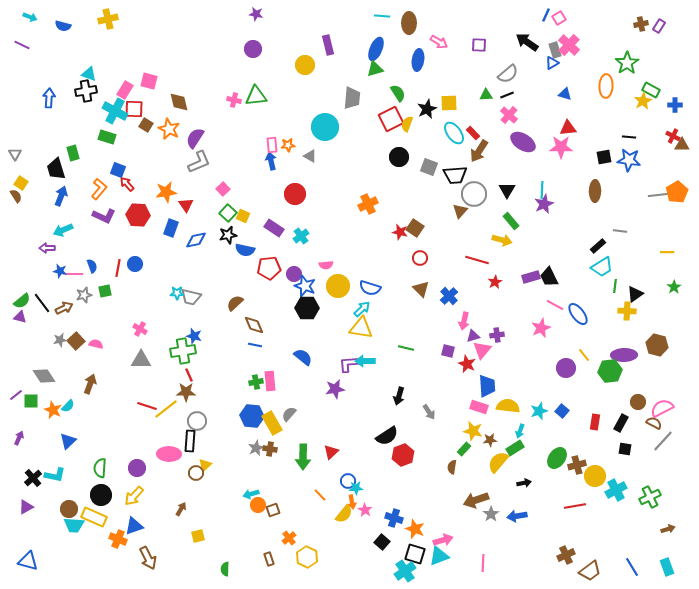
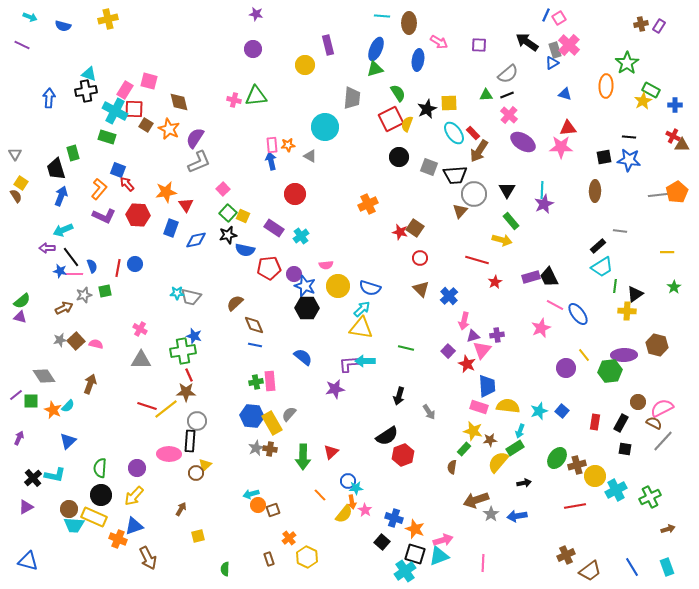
black line at (42, 303): moved 29 px right, 46 px up
purple square at (448, 351): rotated 32 degrees clockwise
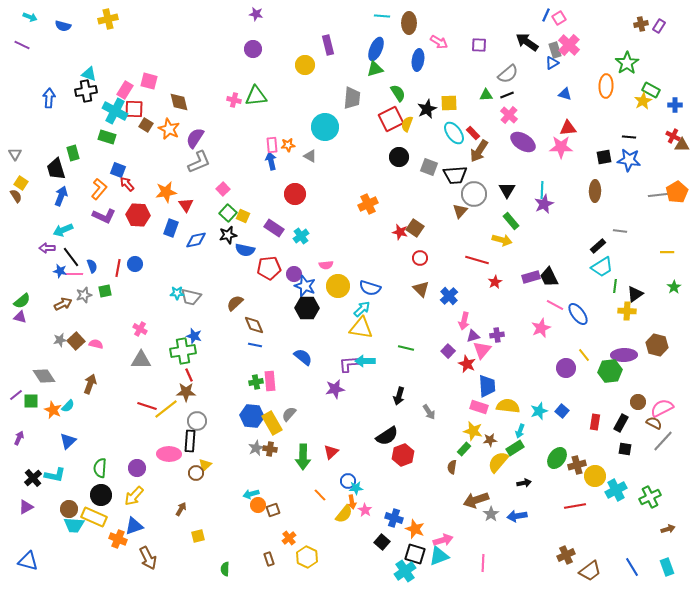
brown arrow at (64, 308): moved 1 px left, 4 px up
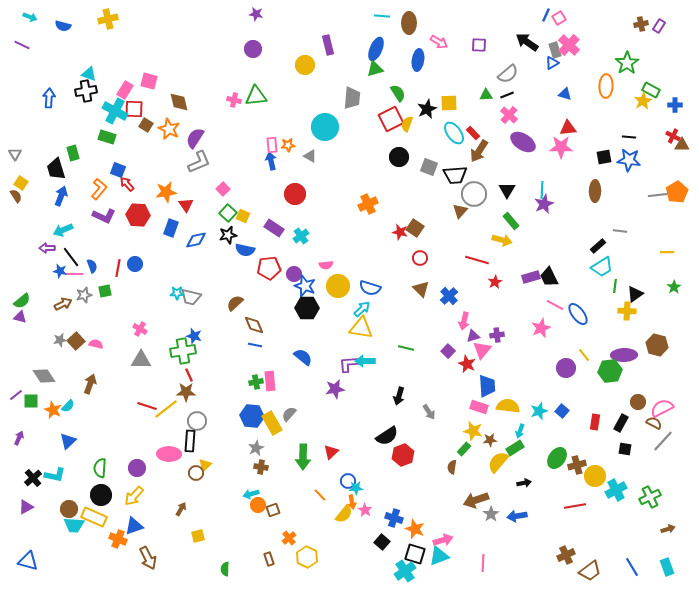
brown cross at (270, 449): moved 9 px left, 18 px down
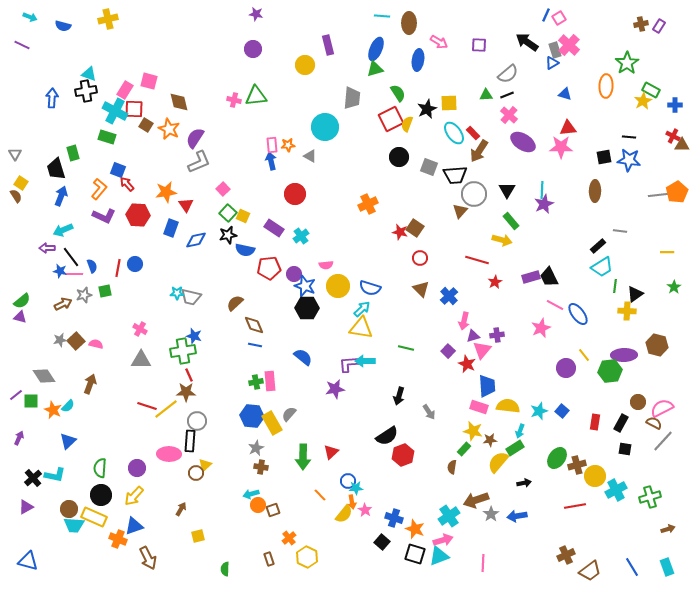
blue arrow at (49, 98): moved 3 px right
green cross at (650, 497): rotated 10 degrees clockwise
cyan cross at (405, 571): moved 44 px right, 55 px up
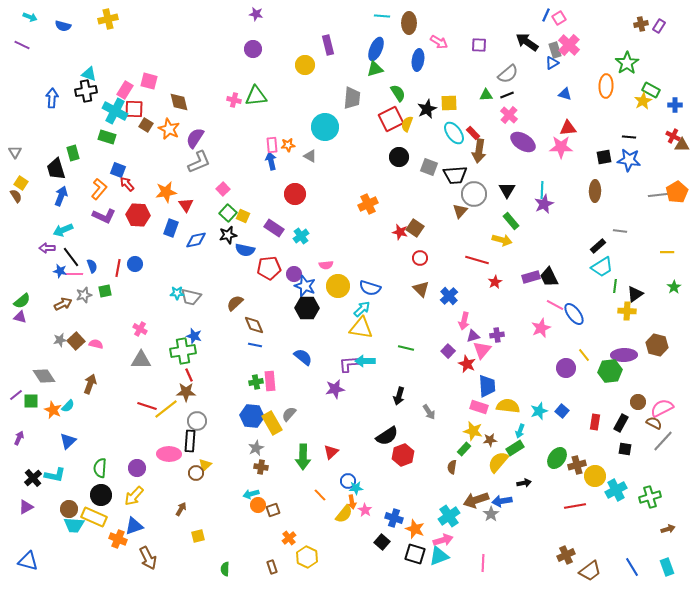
brown arrow at (479, 151): rotated 25 degrees counterclockwise
gray triangle at (15, 154): moved 2 px up
blue ellipse at (578, 314): moved 4 px left
blue arrow at (517, 516): moved 15 px left, 15 px up
brown rectangle at (269, 559): moved 3 px right, 8 px down
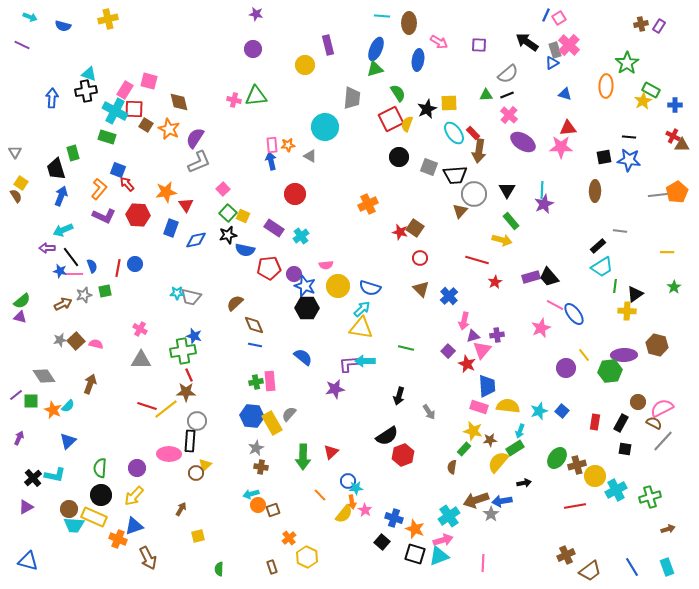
black trapezoid at (549, 277): rotated 15 degrees counterclockwise
green semicircle at (225, 569): moved 6 px left
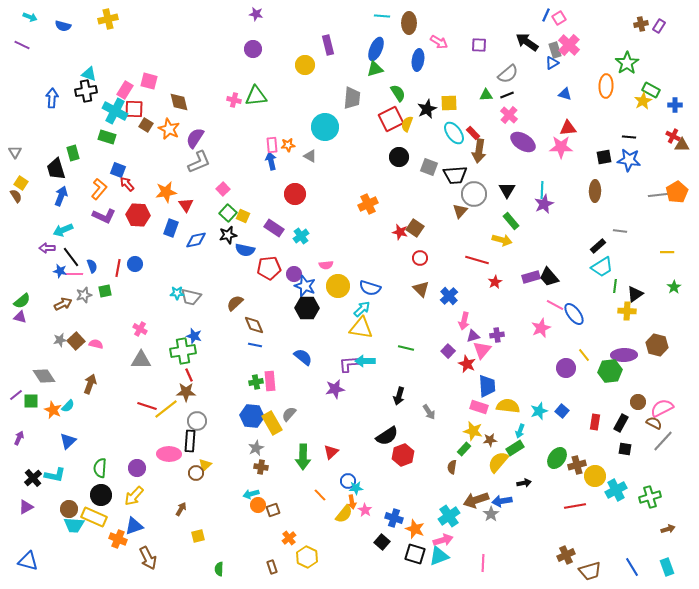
brown trapezoid at (590, 571): rotated 20 degrees clockwise
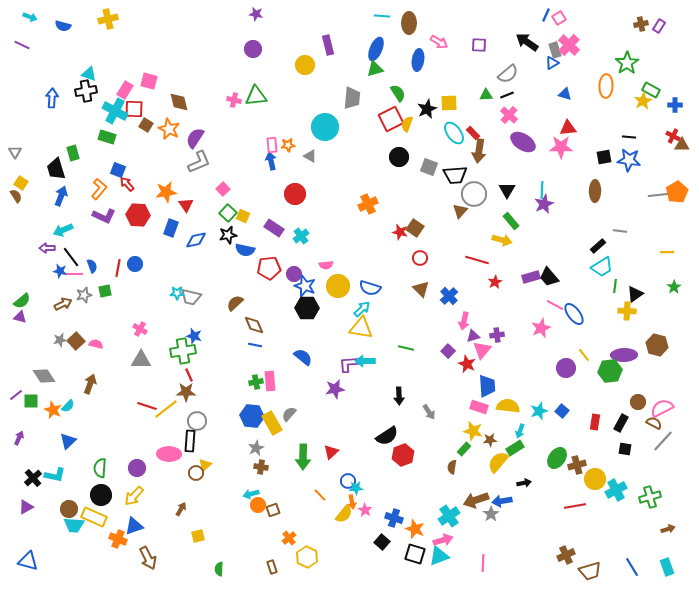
black arrow at (399, 396): rotated 18 degrees counterclockwise
yellow circle at (595, 476): moved 3 px down
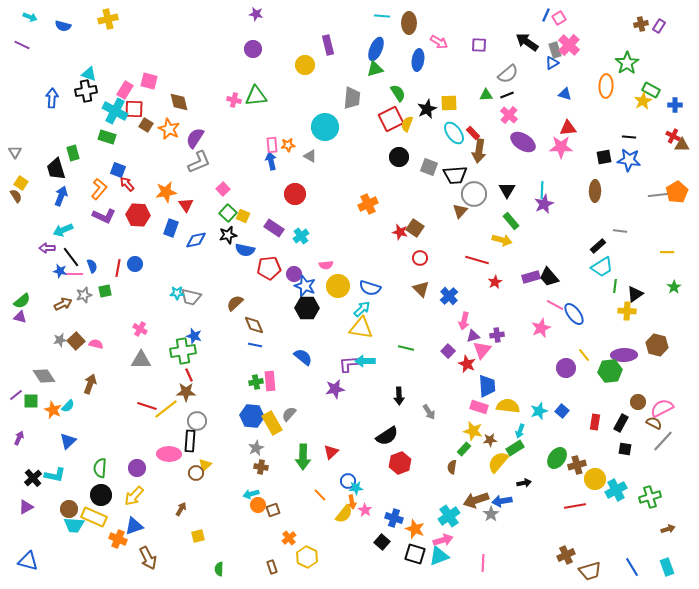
red hexagon at (403, 455): moved 3 px left, 8 px down
